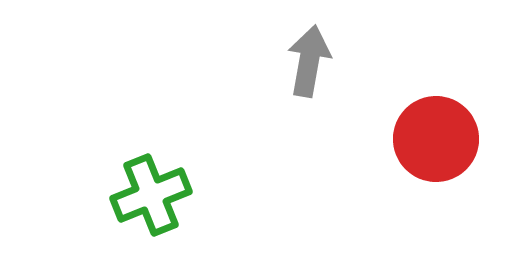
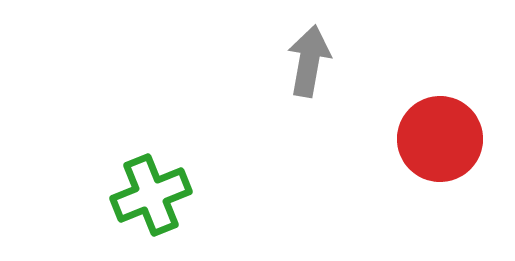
red circle: moved 4 px right
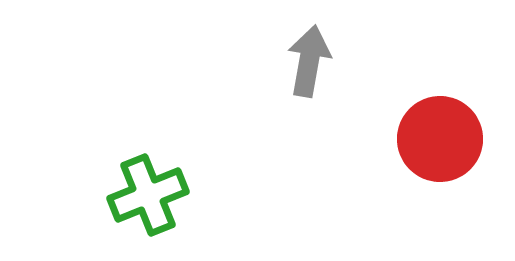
green cross: moved 3 px left
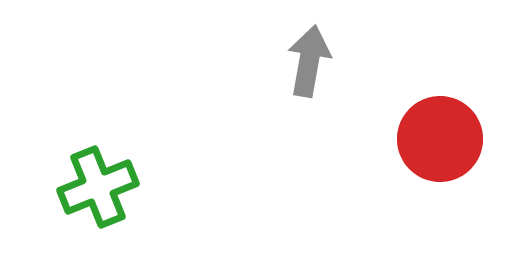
green cross: moved 50 px left, 8 px up
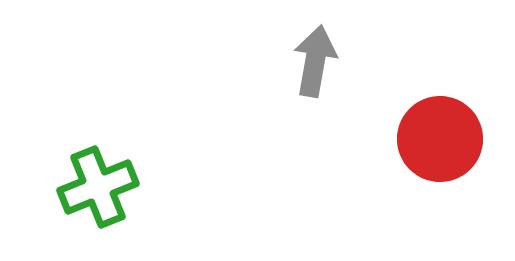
gray arrow: moved 6 px right
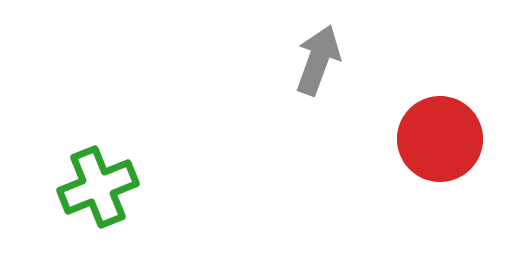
gray arrow: moved 3 px right, 1 px up; rotated 10 degrees clockwise
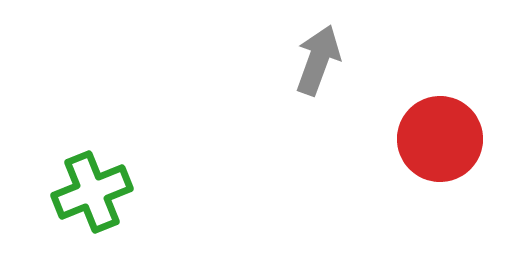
green cross: moved 6 px left, 5 px down
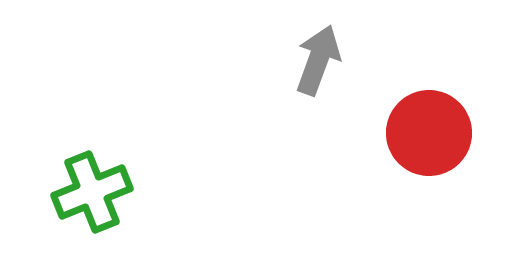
red circle: moved 11 px left, 6 px up
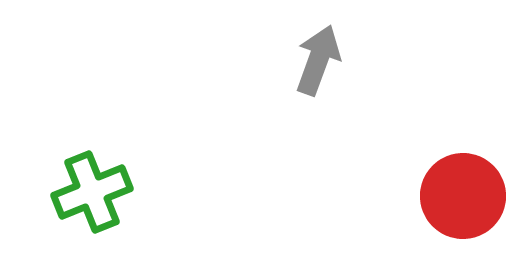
red circle: moved 34 px right, 63 px down
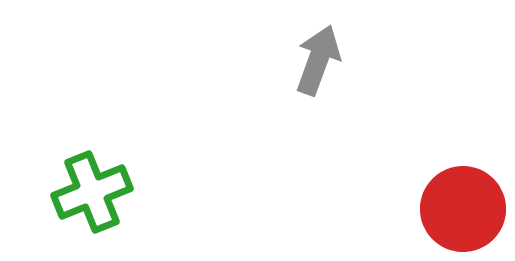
red circle: moved 13 px down
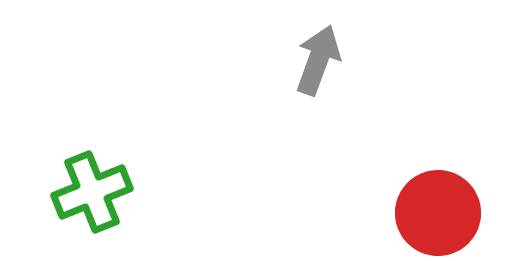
red circle: moved 25 px left, 4 px down
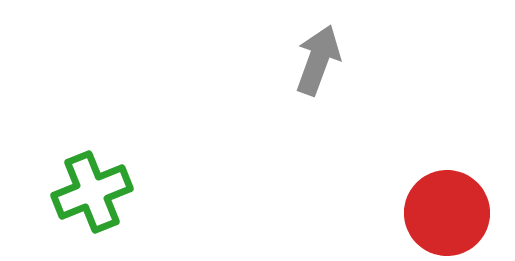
red circle: moved 9 px right
